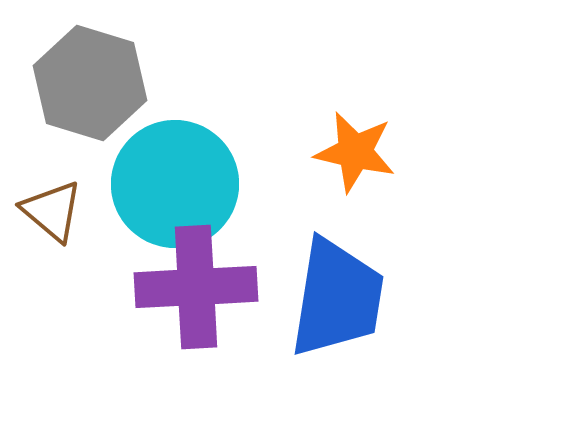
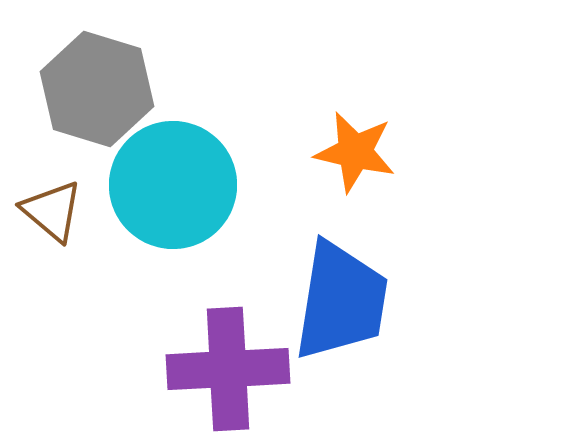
gray hexagon: moved 7 px right, 6 px down
cyan circle: moved 2 px left, 1 px down
purple cross: moved 32 px right, 82 px down
blue trapezoid: moved 4 px right, 3 px down
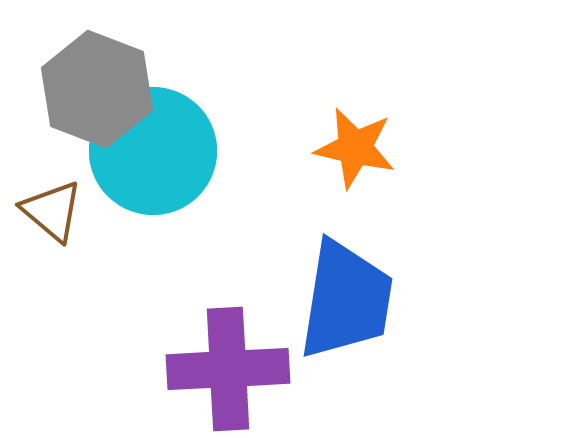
gray hexagon: rotated 4 degrees clockwise
orange star: moved 4 px up
cyan circle: moved 20 px left, 34 px up
blue trapezoid: moved 5 px right, 1 px up
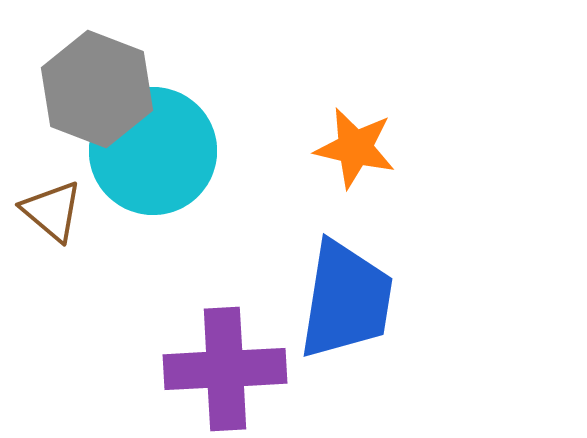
purple cross: moved 3 px left
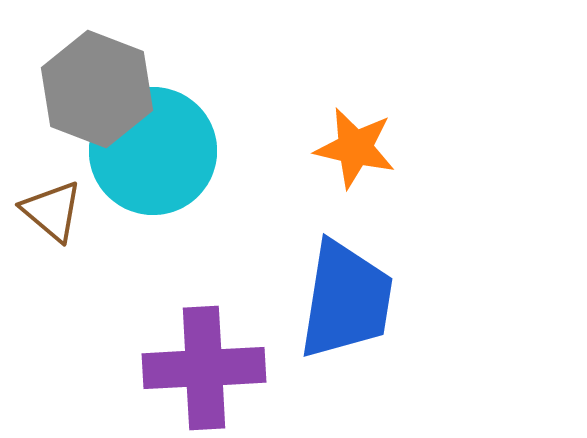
purple cross: moved 21 px left, 1 px up
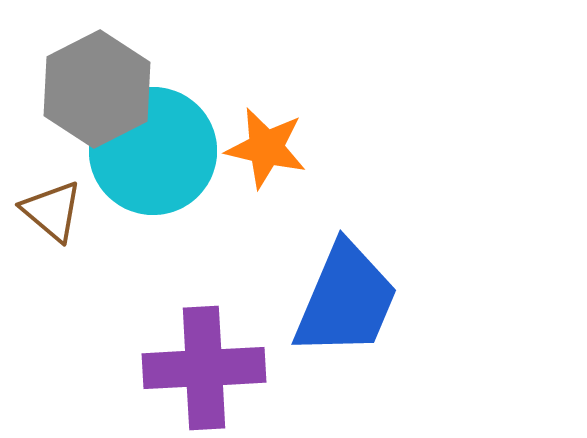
gray hexagon: rotated 12 degrees clockwise
orange star: moved 89 px left
blue trapezoid: rotated 14 degrees clockwise
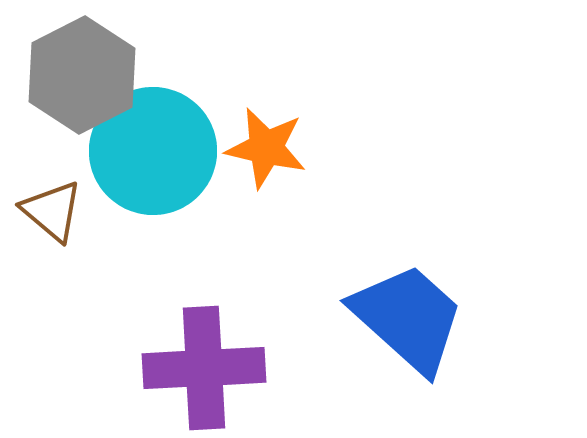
gray hexagon: moved 15 px left, 14 px up
blue trapezoid: moved 62 px right, 18 px down; rotated 71 degrees counterclockwise
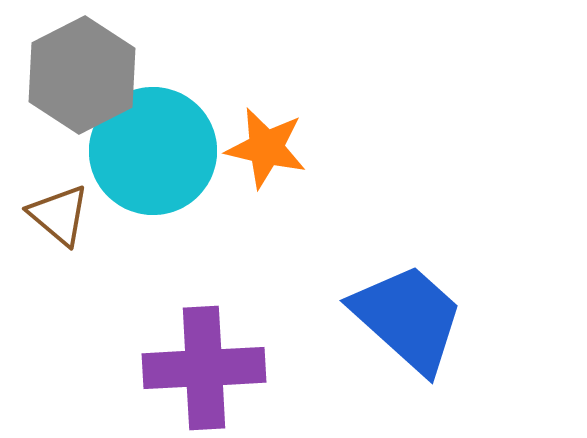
brown triangle: moved 7 px right, 4 px down
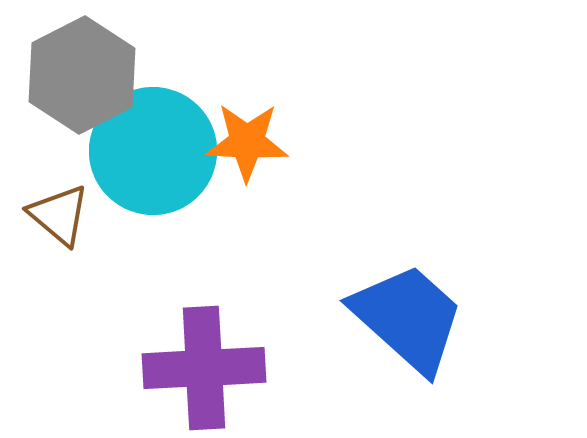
orange star: moved 19 px left, 6 px up; rotated 10 degrees counterclockwise
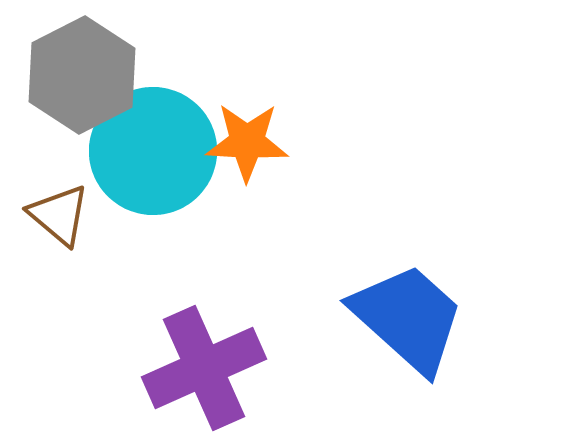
purple cross: rotated 21 degrees counterclockwise
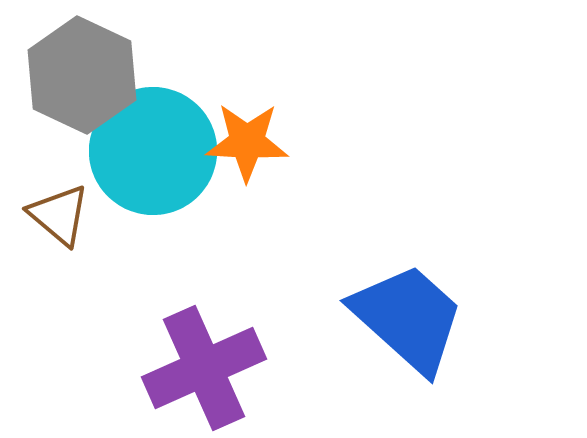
gray hexagon: rotated 8 degrees counterclockwise
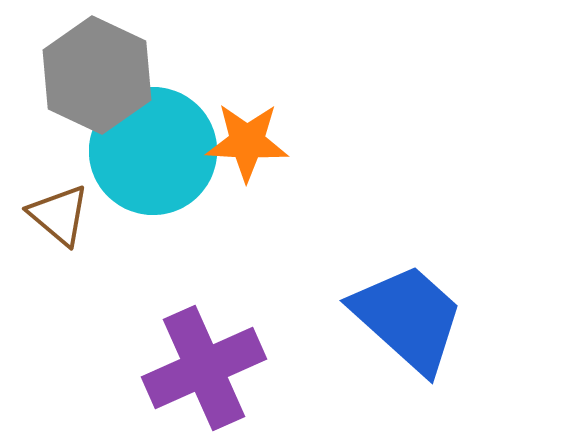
gray hexagon: moved 15 px right
